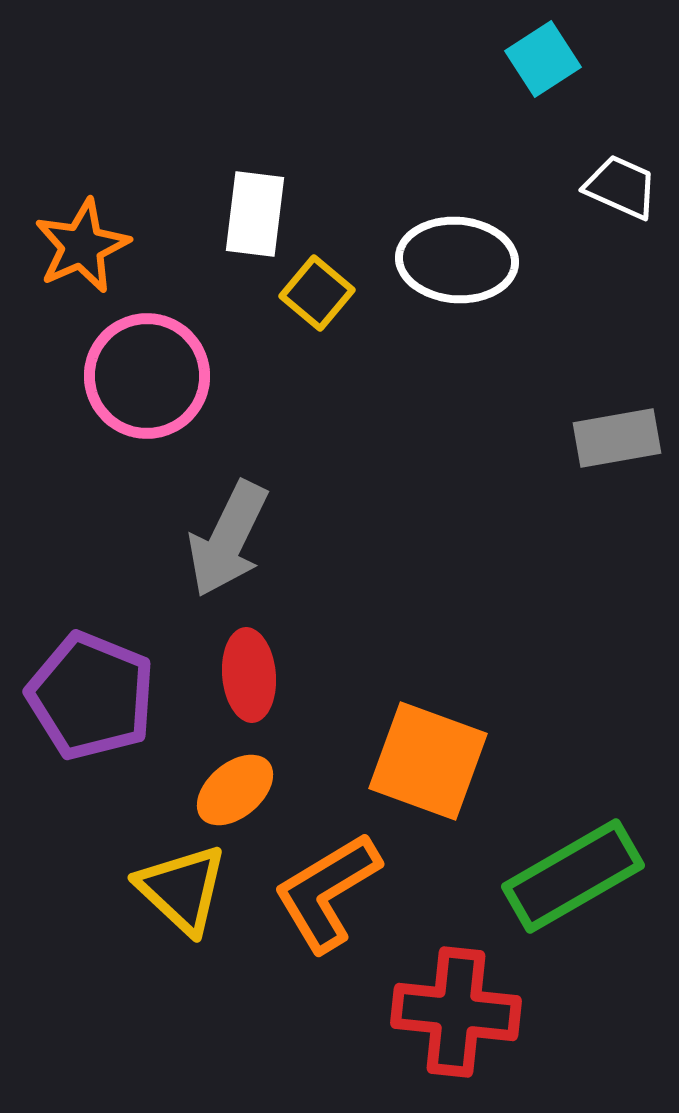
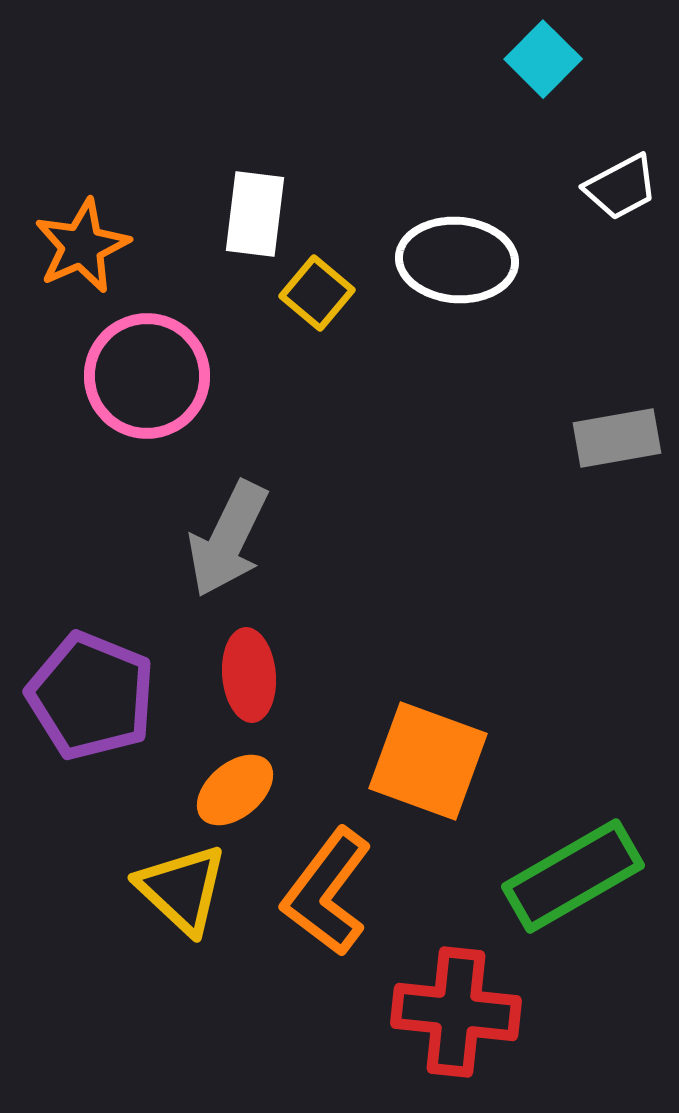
cyan square: rotated 12 degrees counterclockwise
white trapezoid: rotated 128 degrees clockwise
orange L-shape: rotated 22 degrees counterclockwise
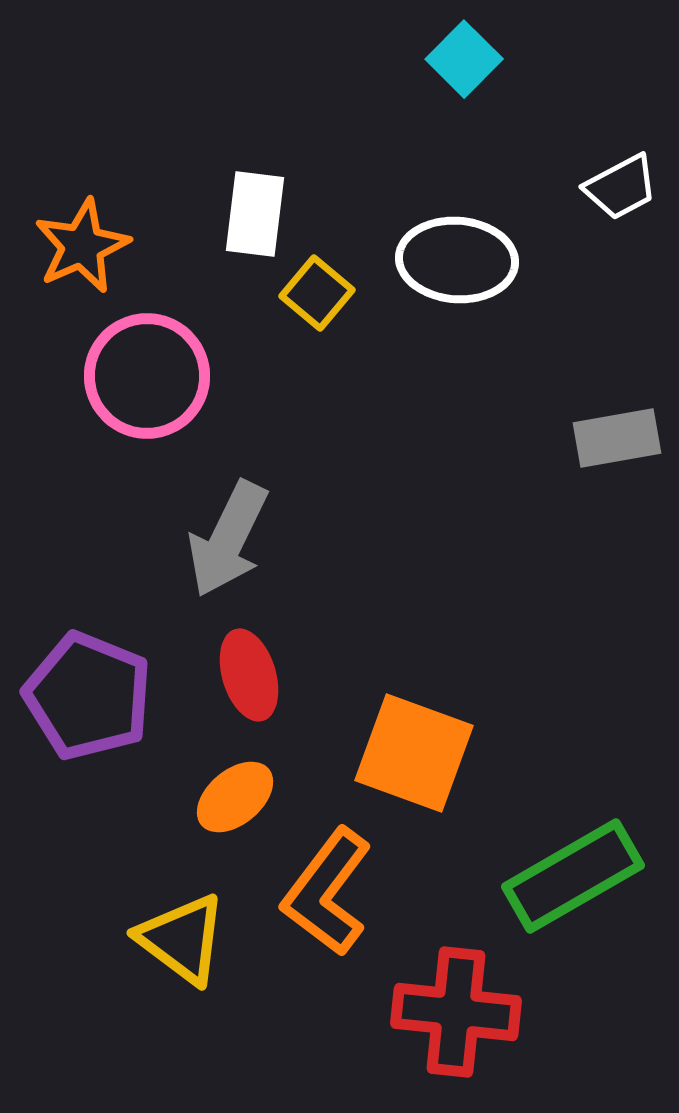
cyan square: moved 79 px left
red ellipse: rotated 12 degrees counterclockwise
purple pentagon: moved 3 px left
orange square: moved 14 px left, 8 px up
orange ellipse: moved 7 px down
yellow triangle: moved 50 px down; rotated 6 degrees counterclockwise
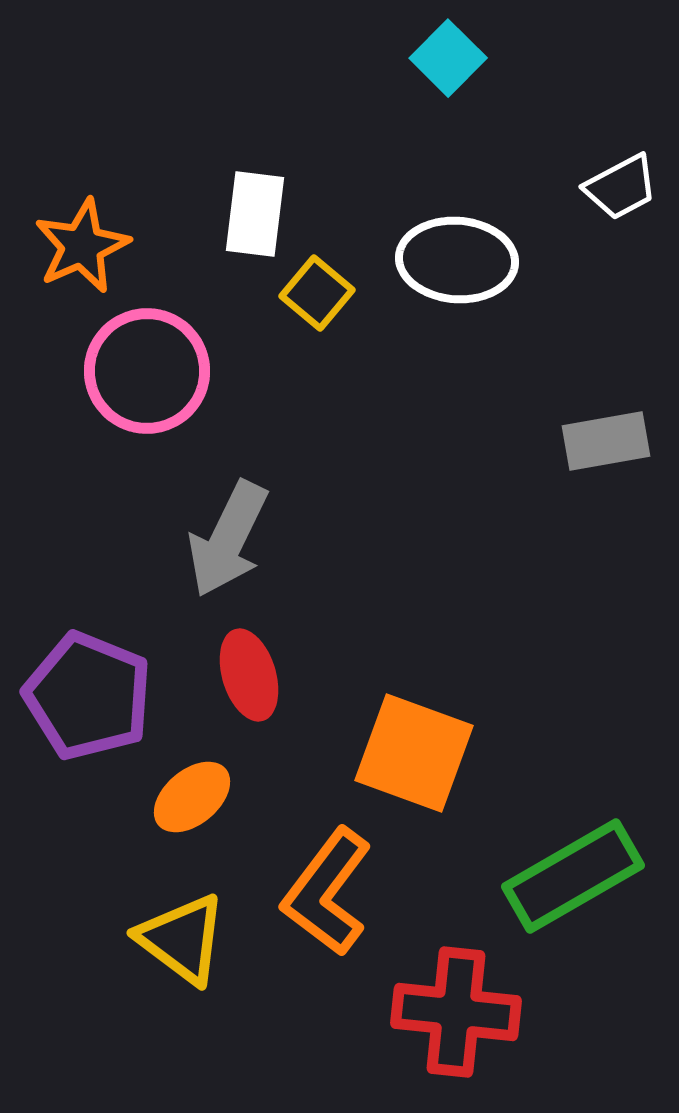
cyan square: moved 16 px left, 1 px up
pink circle: moved 5 px up
gray rectangle: moved 11 px left, 3 px down
orange ellipse: moved 43 px left
